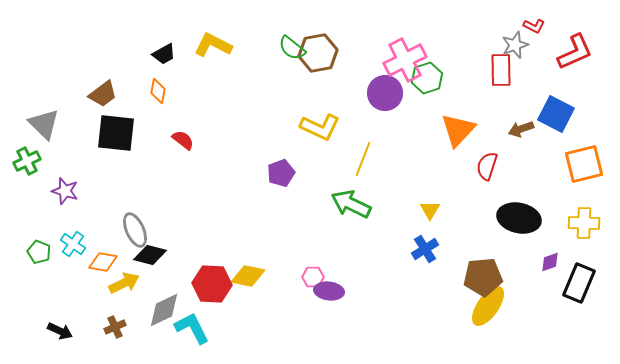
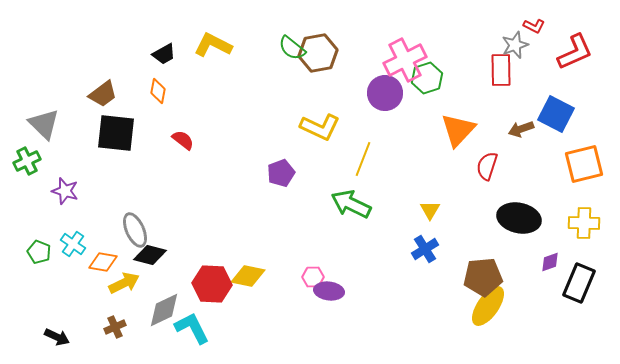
black arrow at (60, 331): moved 3 px left, 6 px down
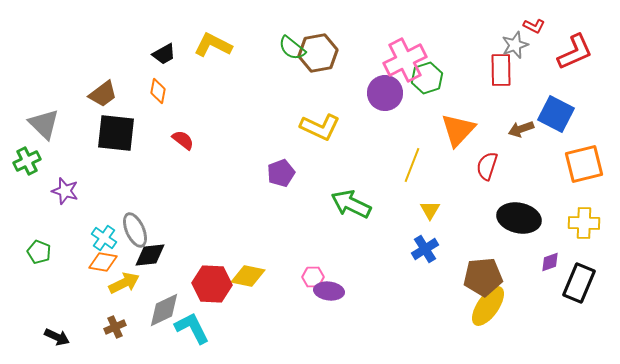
yellow line at (363, 159): moved 49 px right, 6 px down
cyan cross at (73, 244): moved 31 px right, 6 px up
black diamond at (150, 255): rotated 20 degrees counterclockwise
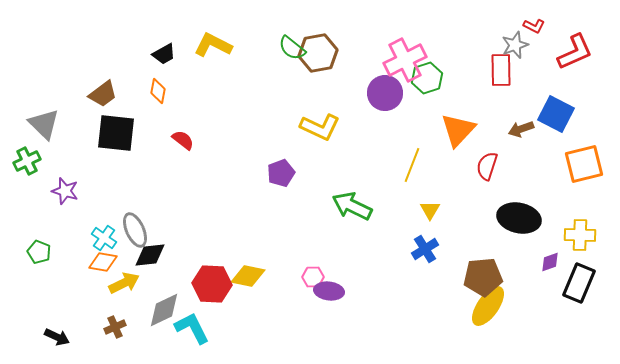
green arrow at (351, 204): moved 1 px right, 2 px down
yellow cross at (584, 223): moved 4 px left, 12 px down
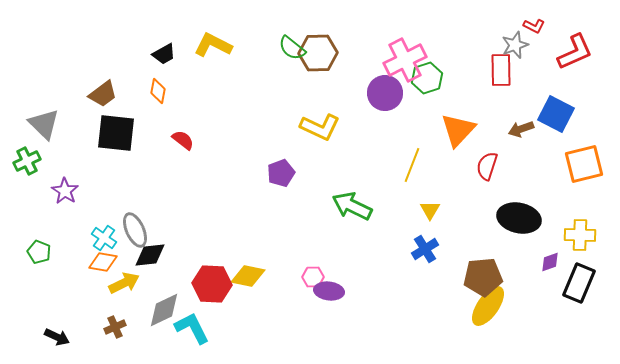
brown hexagon at (318, 53): rotated 9 degrees clockwise
purple star at (65, 191): rotated 16 degrees clockwise
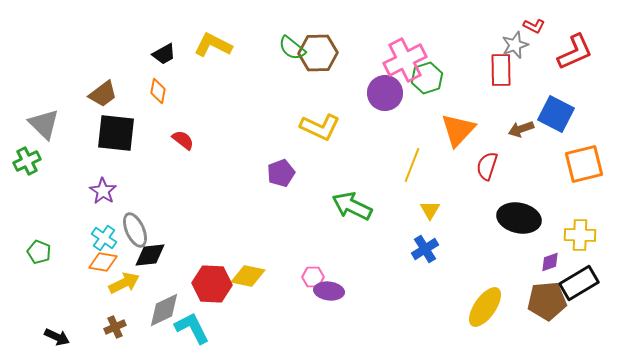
purple star at (65, 191): moved 38 px right
brown pentagon at (483, 277): moved 64 px right, 24 px down
black rectangle at (579, 283): rotated 36 degrees clockwise
yellow ellipse at (488, 306): moved 3 px left, 1 px down
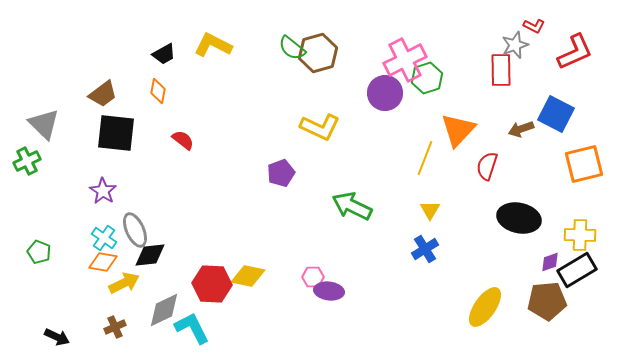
brown hexagon at (318, 53): rotated 15 degrees counterclockwise
yellow line at (412, 165): moved 13 px right, 7 px up
black rectangle at (579, 283): moved 2 px left, 13 px up
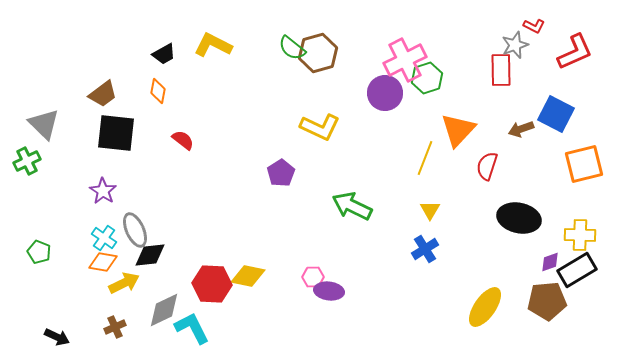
purple pentagon at (281, 173): rotated 12 degrees counterclockwise
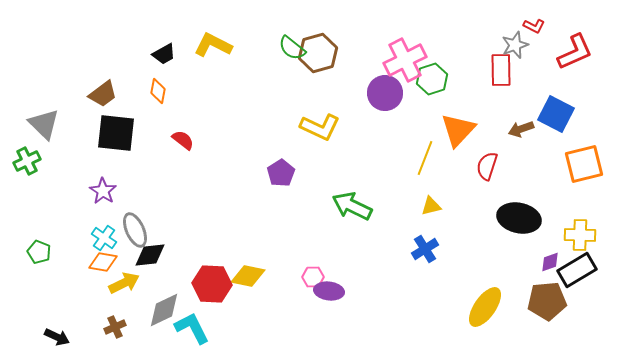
green hexagon at (427, 78): moved 5 px right, 1 px down
yellow triangle at (430, 210): moved 1 px right, 4 px up; rotated 45 degrees clockwise
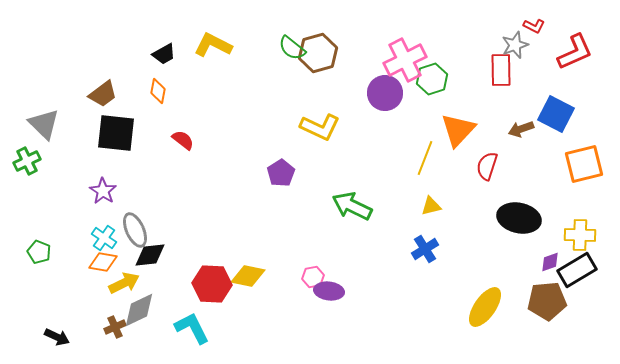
pink hexagon at (313, 277): rotated 10 degrees counterclockwise
gray diamond at (164, 310): moved 25 px left
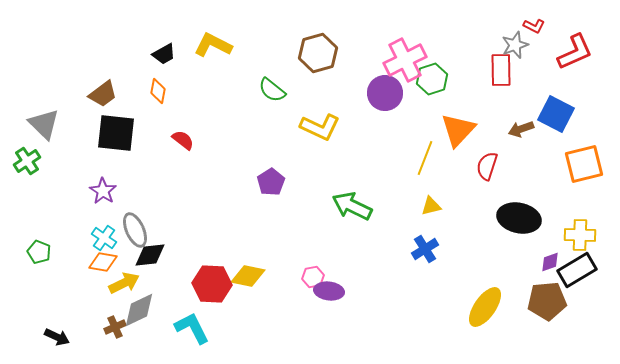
green semicircle at (292, 48): moved 20 px left, 42 px down
green cross at (27, 161): rotated 8 degrees counterclockwise
purple pentagon at (281, 173): moved 10 px left, 9 px down
